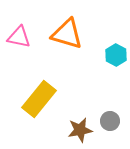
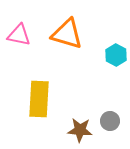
pink triangle: moved 2 px up
yellow rectangle: rotated 36 degrees counterclockwise
brown star: rotated 15 degrees clockwise
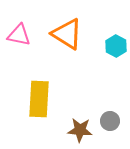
orange triangle: rotated 16 degrees clockwise
cyan hexagon: moved 9 px up
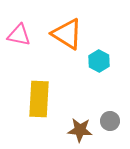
cyan hexagon: moved 17 px left, 15 px down
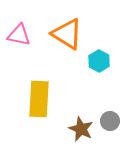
brown star: moved 1 px right, 1 px up; rotated 20 degrees clockwise
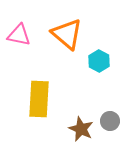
orange triangle: rotated 8 degrees clockwise
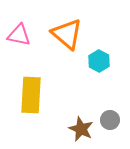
yellow rectangle: moved 8 px left, 4 px up
gray circle: moved 1 px up
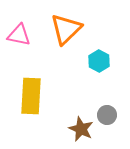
orange triangle: moved 1 px left, 5 px up; rotated 36 degrees clockwise
yellow rectangle: moved 1 px down
gray circle: moved 3 px left, 5 px up
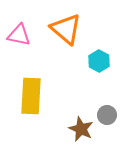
orange triangle: rotated 36 degrees counterclockwise
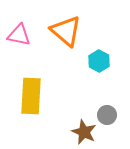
orange triangle: moved 2 px down
brown star: moved 3 px right, 3 px down
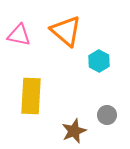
brown star: moved 10 px left, 1 px up; rotated 25 degrees clockwise
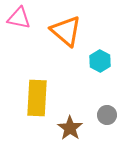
pink triangle: moved 17 px up
cyan hexagon: moved 1 px right
yellow rectangle: moved 6 px right, 2 px down
brown star: moved 4 px left, 3 px up; rotated 15 degrees counterclockwise
